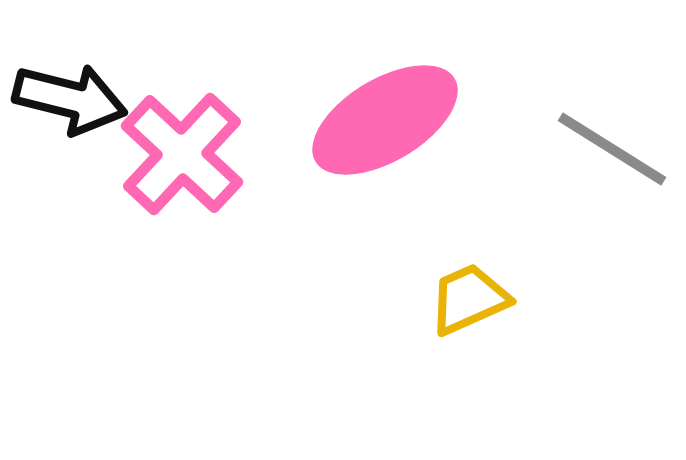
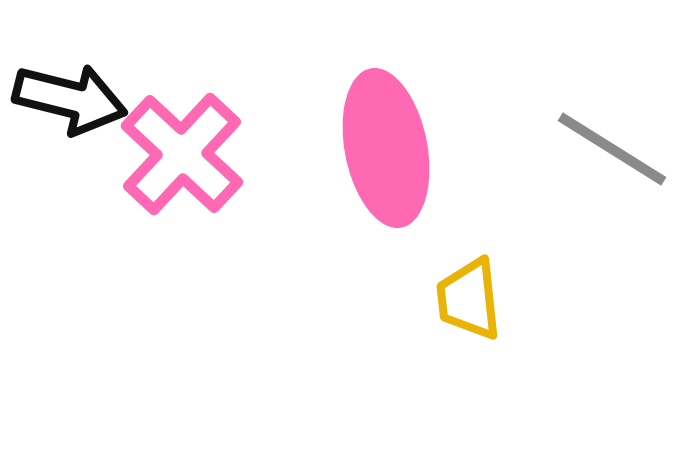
pink ellipse: moved 1 px right, 28 px down; rotated 70 degrees counterclockwise
yellow trapezoid: rotated 72 degrees counterclockwise
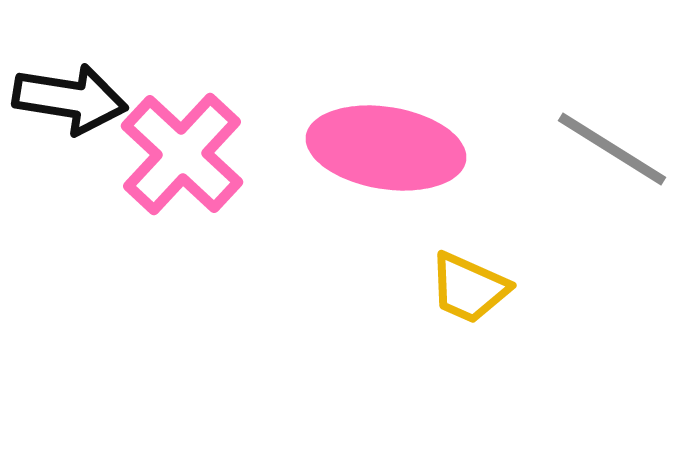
black arrow: rotated 5 degrees counterclockwise
pink ellipse: rotated 70 degrees counterclockwise
yellow trapezoid: moved 11 px up; rotated 60 degrees counterclockwise
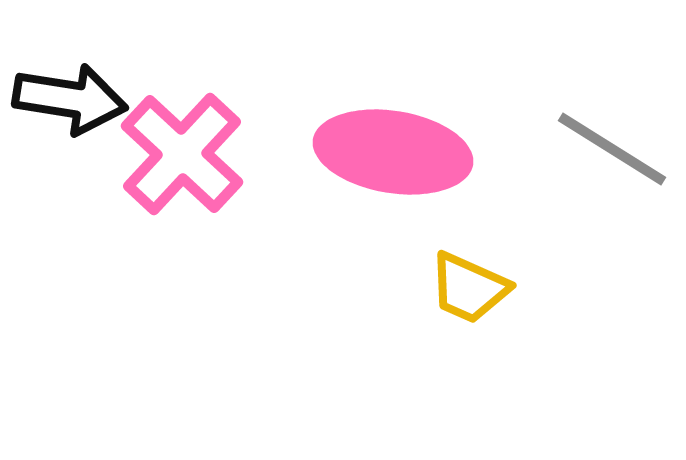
pink ellipse: moved 7 px right, 4 px down
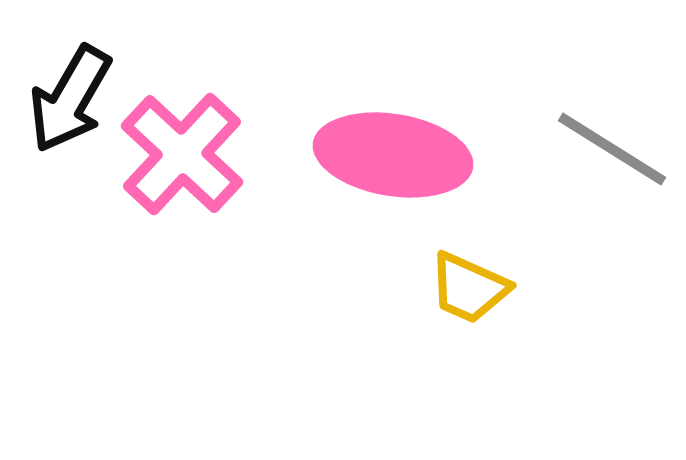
black arrow: rotated 111 degrees clockwise
pink ellipse: moved 3 px down
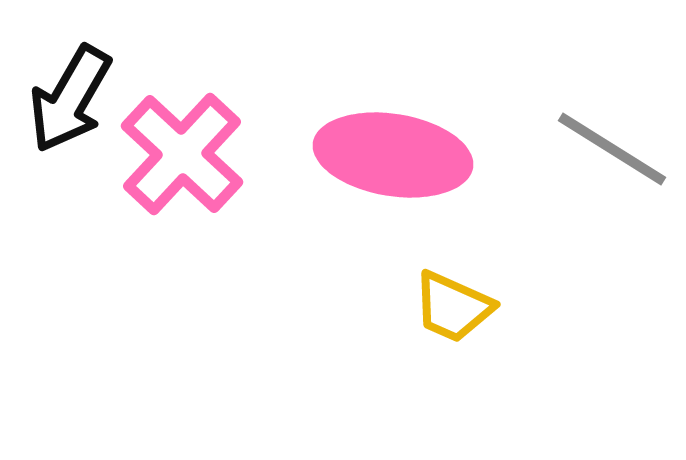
yellow trapezoid: moved 16 px left, 19 px down
